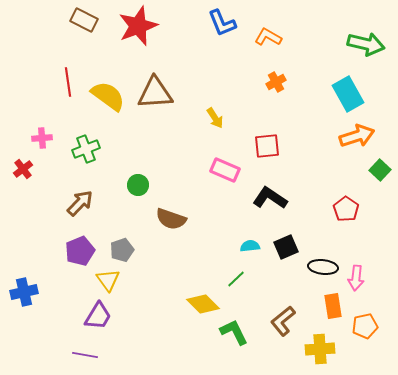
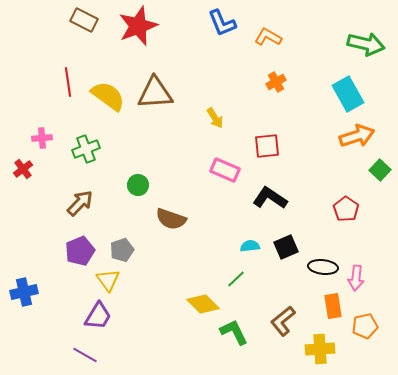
purple line: rotated 20 degrees clockwise
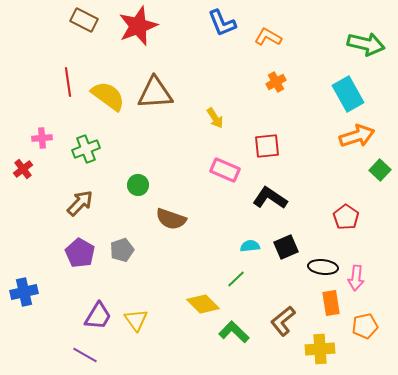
red pentagon: moved 8 px down
purple pentagon: moved 2 px down; rotated 20 degrees counterclockwise
yellow triangle: moved 28 px right, 40 px down
orange rectangle: moved 2 px left, 3 px up
green L-shape: rotated 20 degrees counterclockwise
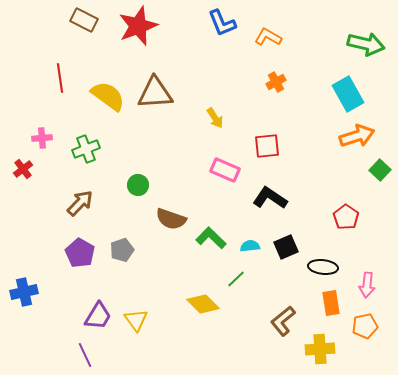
red line: moved 8 px left, 4 px up
pink arrow: moved 11 px right, 7 px down
green L-shape: moved 23 px left, 94 px up
purple line: rotated 35 degrees clockwise
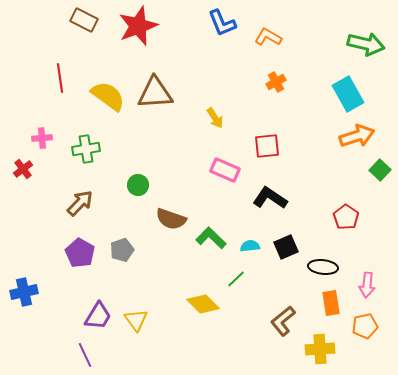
green cross: rotated 12 degrees clockwise
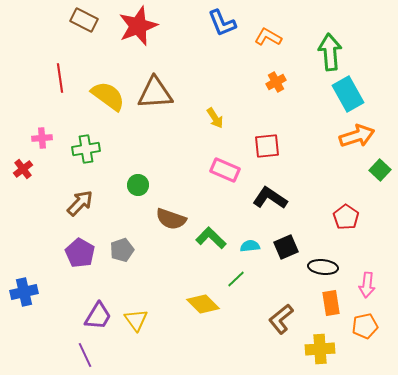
green arrow: moved 36 px left, 8 px down; rotated 108 degrees counterclockwise
brown L-shape: moved 2 px left, 2 px up
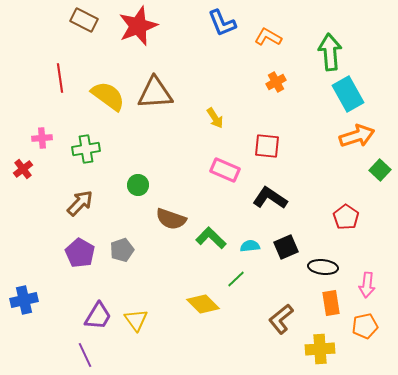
red square: rotated 12 degrees clockwise
blue cross: moved 8 px down
